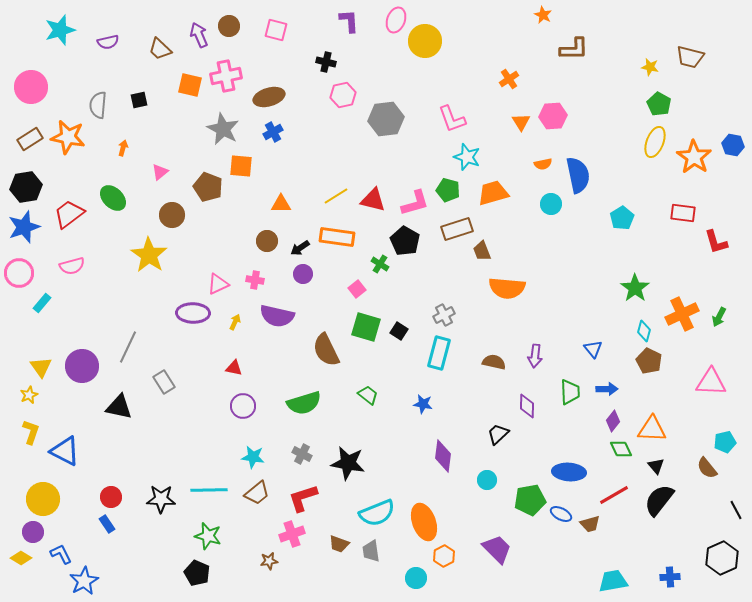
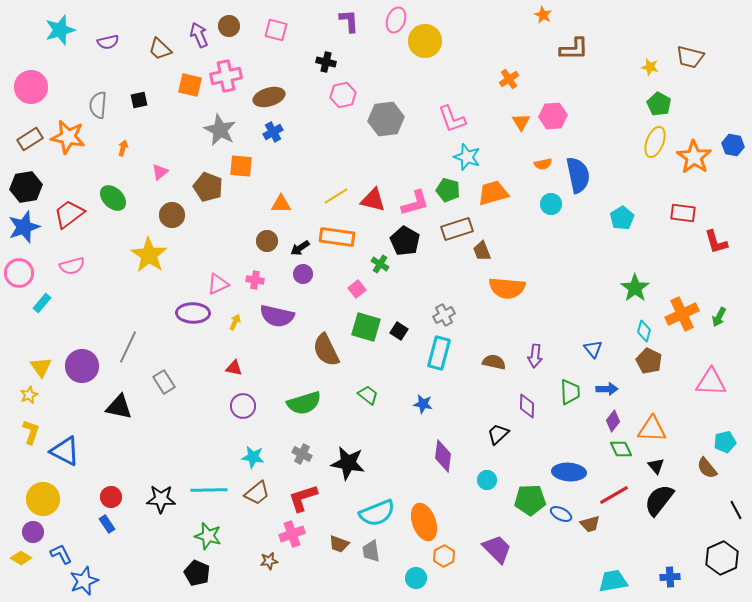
gray star at (223, 129): moved 3 px left, 1 px down
green pentagon at (530, 500): rotated 8 degrees clockwise
blue star at (84, 581): rotated 8 degrees clockwise
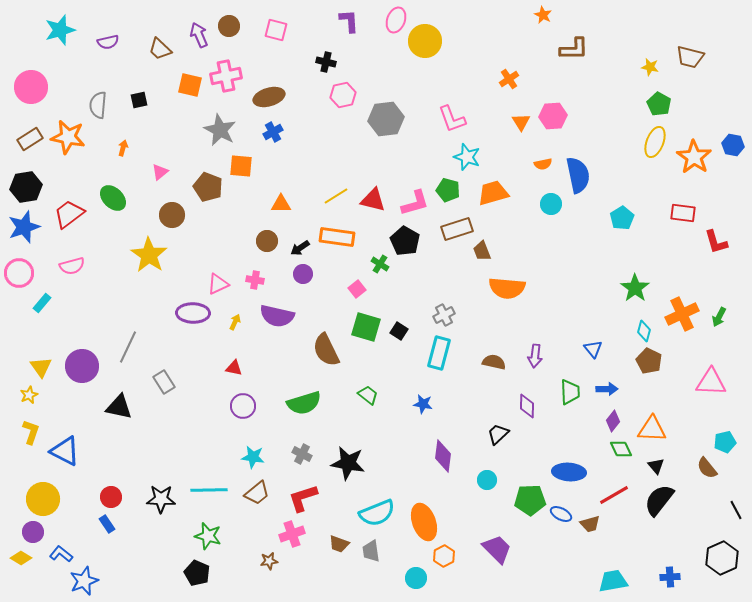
blue L-shape at (61, 554): rotated 25 degrees counterclockwise
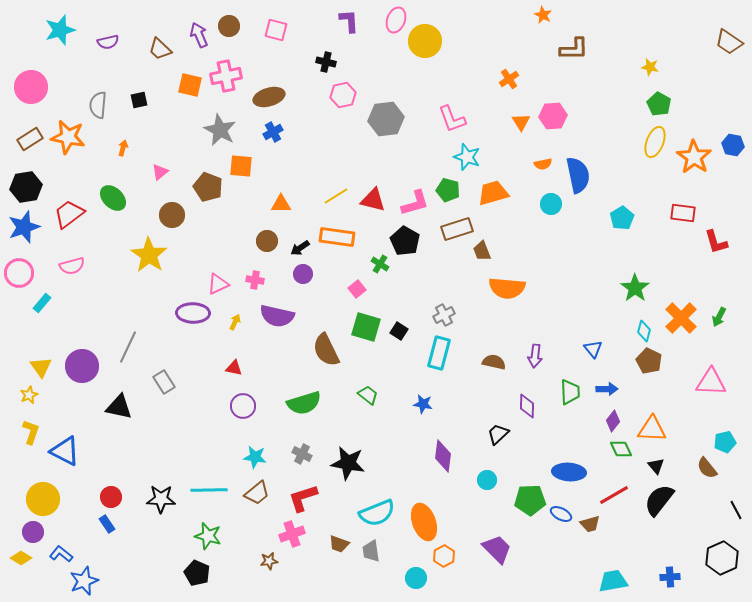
brown trapezoid at (690, 57): moved 39 px right, 15 px up; rotated 20 degrees clockwise
orange cross at (682, 314): moved 1 px left, 4 px down; rotated 20 degrees counterclockwise
cyan star at (253, 457): moved 2 px right
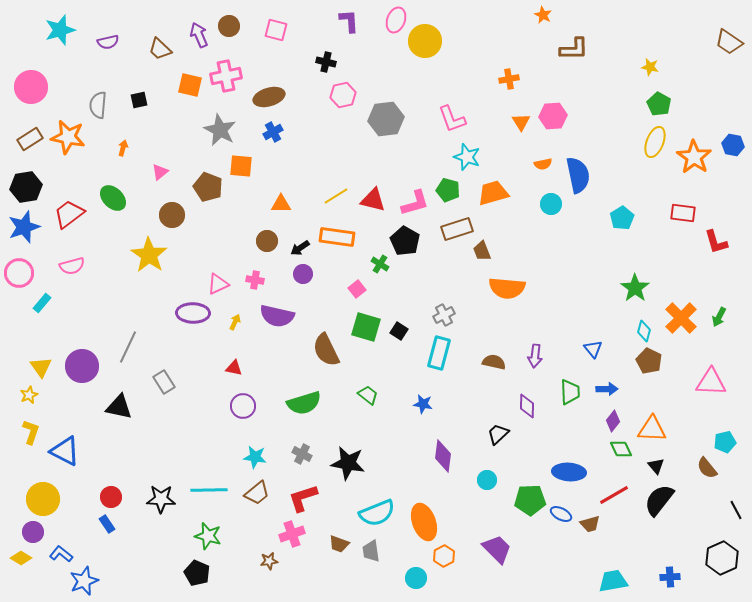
orange cross at (509, 79): rotated 24 degrees clockwise
